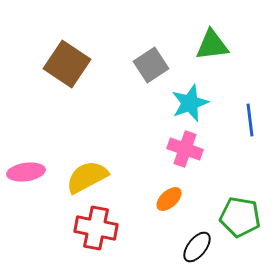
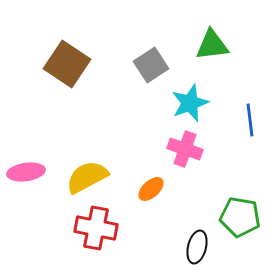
orange ellipse: moved 18 px left, 10 px up
black ellipse: rotated 24 degrees counterclockwise
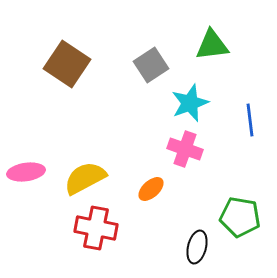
yellow semicircle: moved 2 px left, 1 px down
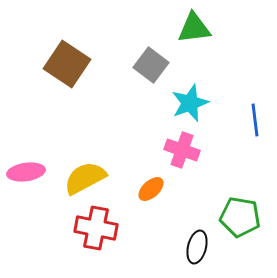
green triangle: moved 18 px left, 17 px up
gray square: rotated 20 degrees counterclockwise
blue line: moved 5 px right
pink cross: moved 3 px left, 1 px down
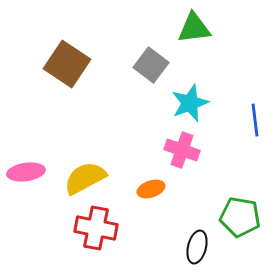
orange ellipse: rotated 24 degrees clockwise
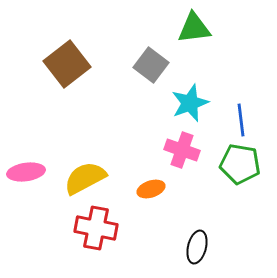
brown square: rotated 18 degrees clockwise
blue line: moved 14 px left
green pentagon: moved 53 px up
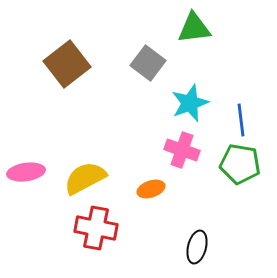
gray square: moved 3 px left, 2 px up
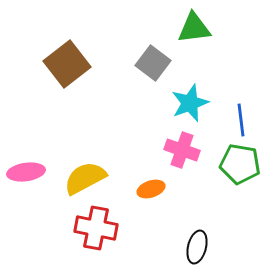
gray square: moved 5 px right
